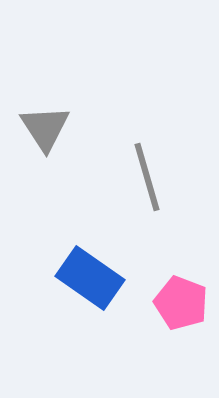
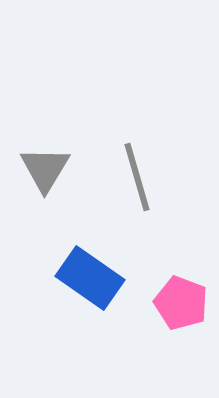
gray triangle: moved 41 px down; rotated 4 degrees clockwise
gray line: moved 10 px left
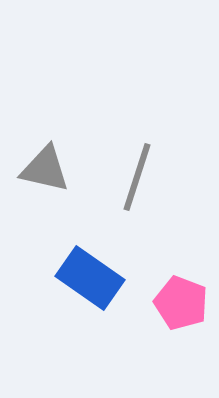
gray triangle: rotated 48 degrees counterclockwise
gray line: rotated 34 degrees clockwise
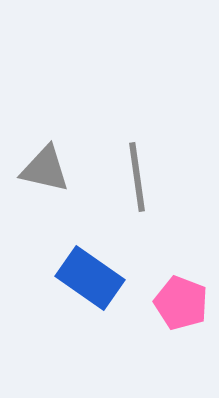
gray line: rotated 26 degrees counterclockwise
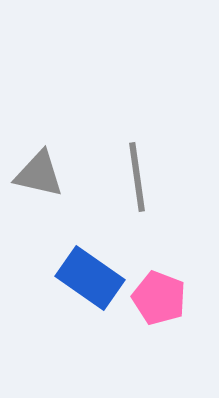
gray triangle: moved 6 px left, 5 px down
pink pentagon: moved 22 px left, 5 px up
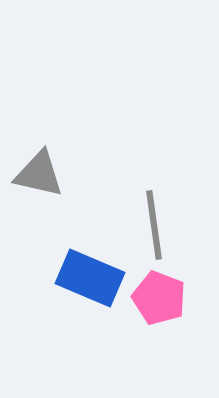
gray line: moved 17 px right, 48 px down
blue rectangle: rotated 12 degrees counterclockwise
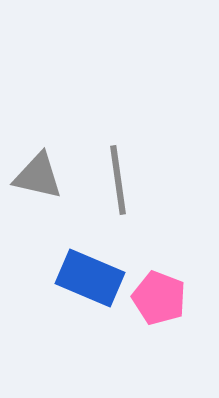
gray triangle: moved 1 px left, 2 px down
gray line: moved 36 px left, 45 px up
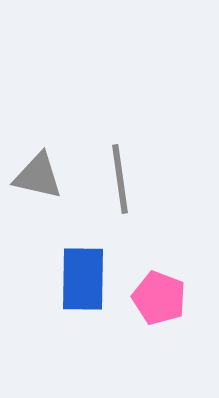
gray line: moved 2 px right, 1 px up
blue rectangle: moved 7 px left, 1 px down; rotated 68 degrees clockwise
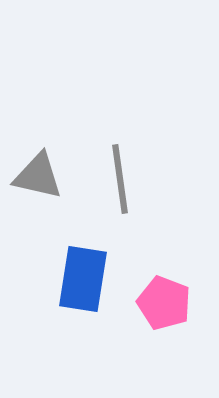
blue rectangle: rotated 8 degrees clockwise
pink pentagon: moved 5 px right, 5 px down
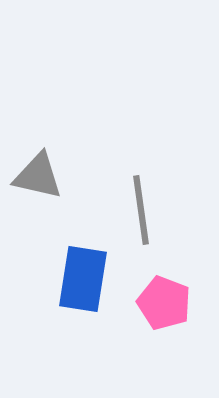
gray line: moved 21 px right, 31 px down
